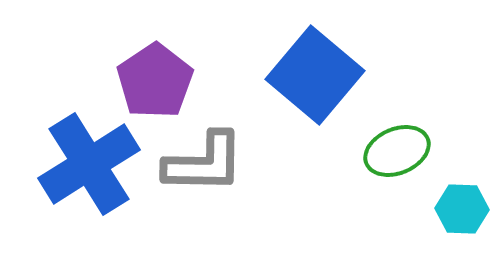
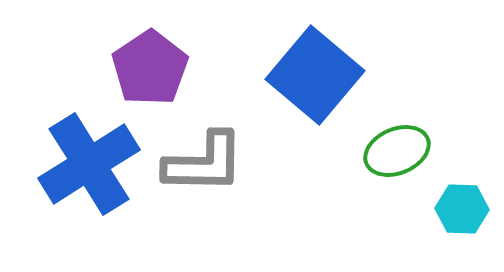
purple pentagon: moved 5 px left, 13 px up
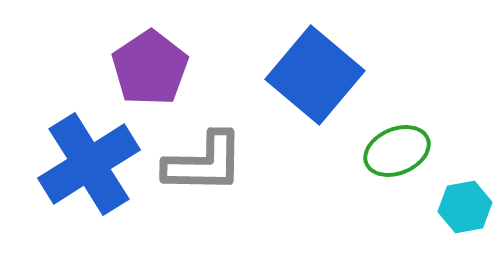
cyan hexagon: moved 3 px right, 2 px up; rotated 12 degrees counterclockwise
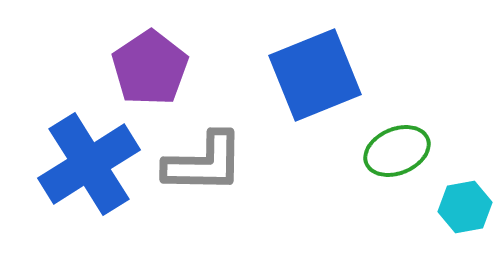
blue square: rotated 28 degrees clockwise
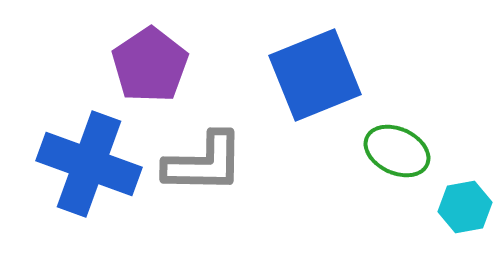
purple pentagon: moved 3 px up
green ellipse: rotated 48 degrees clockwise
blue cross: rotated 38 degrees counterclockwise
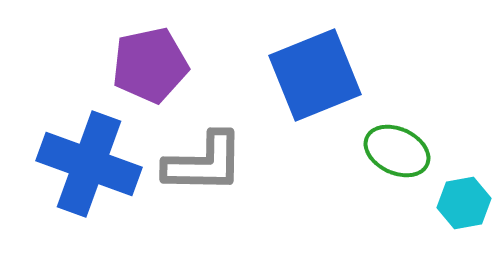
purple pentagon: rotated 22 degrees clockwise
cyan hexagon: moved 1 px left, 4 px up
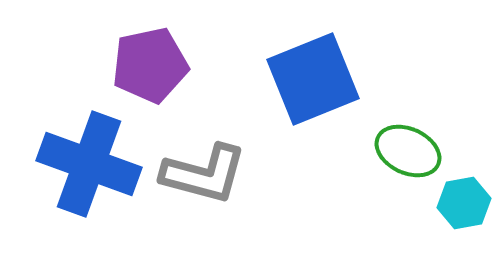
blue square: moved 2 px left, 4 px down
green ellipse: moved 11 px right
gray L-shape: moved 11 px down; rotated 14 degrees clockwise
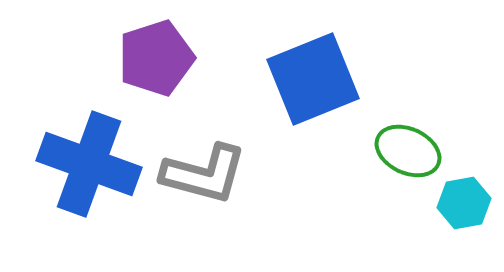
purple pentagon: moved 6 px right, 7 px up; rotated 6 degrees counterclockwise
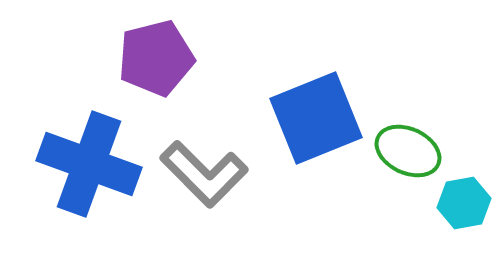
purple pentagon: rotated 4 degrees clockwise
blue square: moved 3 px right, 39 px down
gray L-shape: rotated 30 degrees clockwise
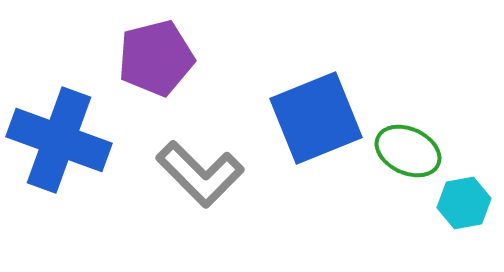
blue cross: moved 30 px left, 24 px up
gray L-shape: moved 4 px left
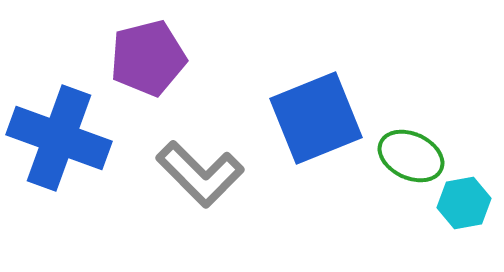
purple pentagon: moved 8 px left
blue cross: moved 2 px up
green ellipse: moved 3 px right, 5 px down
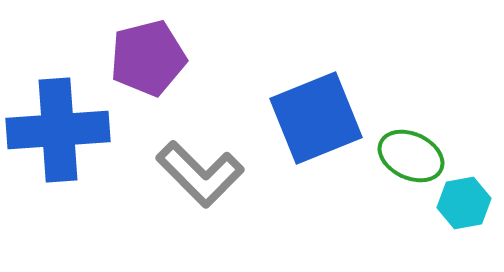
blue cross: moved 1 px left, 8 px up; rotated 24 degrees counterclockwise
